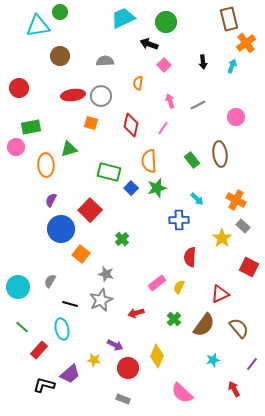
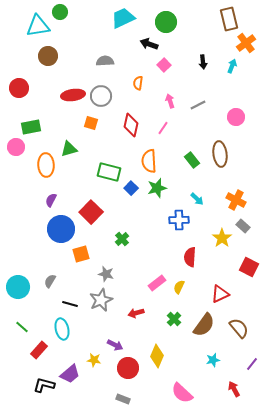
brown circle at (60, 56): moved 12 px left
red square at (90, 210): moved 1 px right, 2 px down
orange square at (81, 254): rotated 36 degrees clockwise
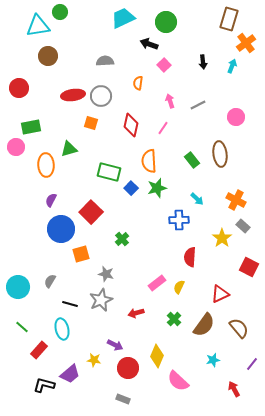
brown rectangle at (229, 19): rotated 30 degrees clockwise
pink semicircle at (182, 393): moved 4 px left, 12 px up
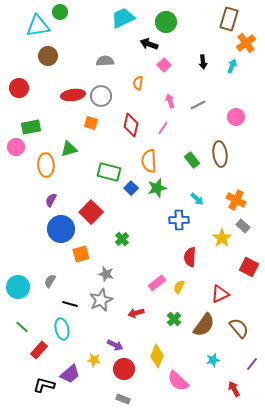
red circle at (128, 368): moved 4 px left, 1 px down
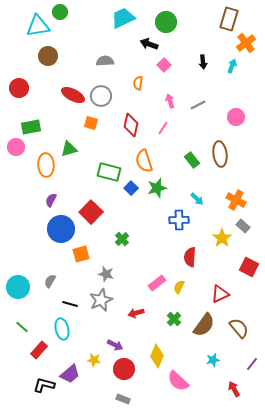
red ellipse at (73, 95): rotated 35 degrees clockwise
orange semicircle at (149, 161): moved 5 px left; rotated 15 degrees counterclockwise
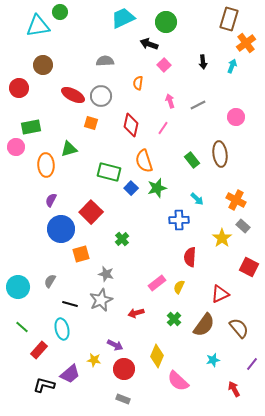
brown circle at (48, 56): moved 5 px left, 9 px down
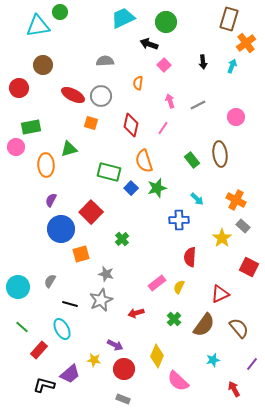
cyan ellipse at (62, 329): rotated 15 degrees counterclockwise
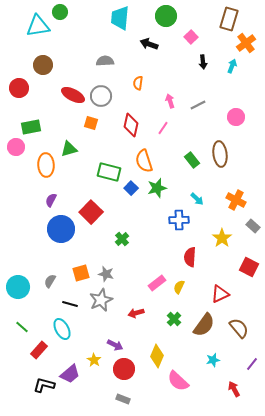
cyan trapezoid at (123, 18): moved 3 px left; rotated 60 degrees counterclockwise
green circle at (166, 22): moved 6 px up
pink square at (164, 65): moved 27 px right, 28 px up
gray rectangle at (243, 226): moved 10 px right
orange square at (81, 254): moved 19 px down
yellow star at (94, 360): rotated 24 degrees clockwise
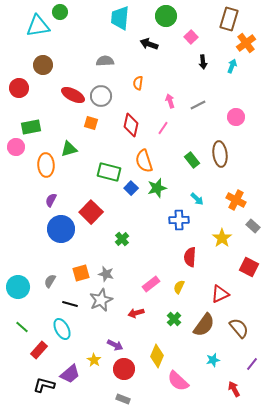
pink rectangle at (157, 283): moved 6 px left, 1 px down
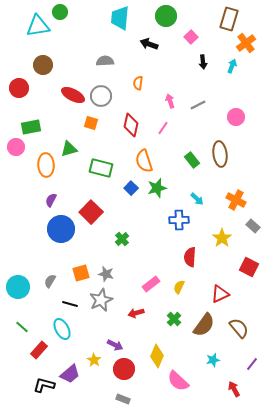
green rectangle at (109, 172): moved 8 px left, 4 px up
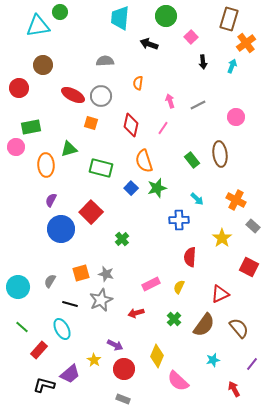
pink rectangle at (151, 284): rotated 12 degrees clockwise
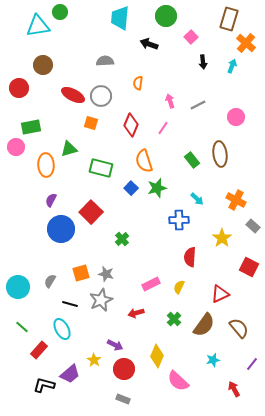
orange cross at (246, 43): rotated 12 degrees counterclockwise
red diamond at (131, 125): rotated 10 degrees clockwise
